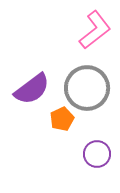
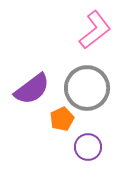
purple circle: moved 9 px left, 7 px up
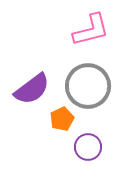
pink L-shape: moved 4 px left; rotated 24 degrees clockwise
gray circle: moved 1 px right, 2 px up
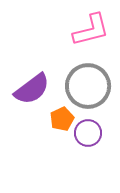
purple circle: moved 14 px up
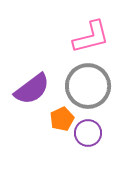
pink L-shape: moved 7 px down
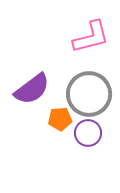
gray circle: moved 1 px right, 8 px down
orange pentagon: moved 2 px left; rotated 20 degrees clockwise
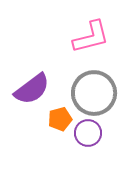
gray circle: moved 5 px right, 1 px up
orange pentagon: rotated 10 degrees counterclockwise
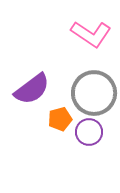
pink L-shape: moved 3 px up; rotated 48 degrees clockwise
purple circle: moved 1 px right, 1 px up
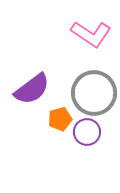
purple circle: moved 2 px left
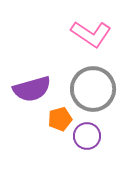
purple semicircle: rotated 21 degrees clockwise
gray circle: moved 1 px left, 4 px up
purple circle: moved 4 px down
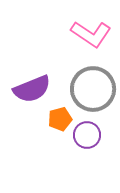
purple semicircle: rotated 6 degrees counterclockwise
purple circle: moved 1 px up
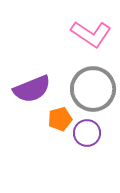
purple circle: moved 2 px up
